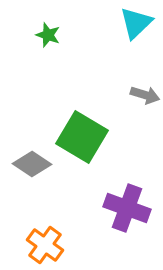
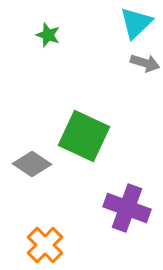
gray arrow: moved 32 px up
green square: moved 2 px right, 1 px up; rotated 6 degrees counterclockwise
orange cross: rotated 9 degrees clockwise
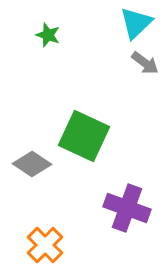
gray arrow: rotated 20 degrees clockwise
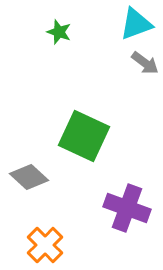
cyan triangle: moved 1 px down; rotated 24 degrees clockwise
green star: moved 11 px right, 3 px up
gray diamond: moved 3 px left, 13 px down; rotated 9 degrees clockwise
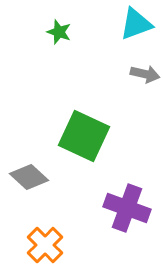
gray arrow: moved 11 px down; rotated 24 degrees counterclockwise
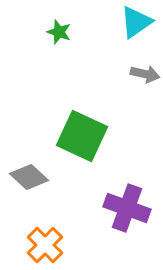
cyan triangle: moved 2 px up; rotated 15 degrees counterclockwise
green square: moved 2 px left
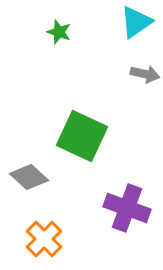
orange cross: moved 1 px left, 6 px up
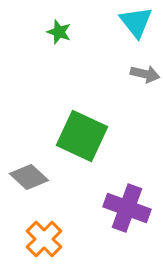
cyan triangle: rotated 33 degrees counterclockwise
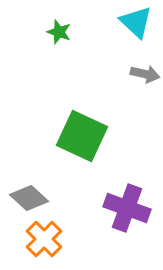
cyan triangle: rotated 9 degrees counterclockwise
gray diamond: moved 21 px down
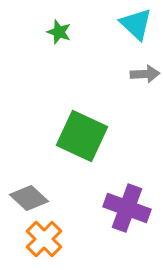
cyan triangle: moved 2 px down
gray arrow: rotated 16 degrees counterclockwise
